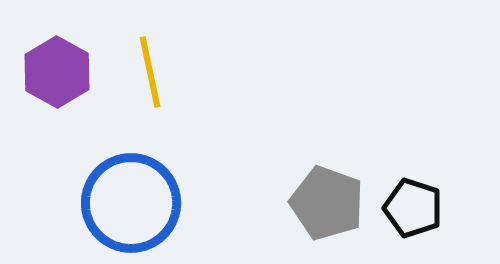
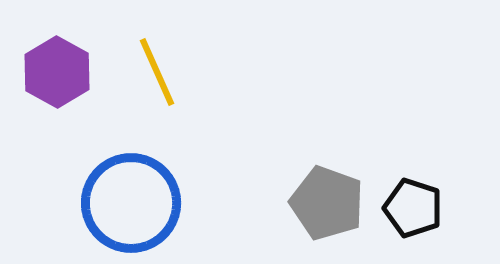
yellow line: moved 7 px right; rotated 12 degrees counterclockwise
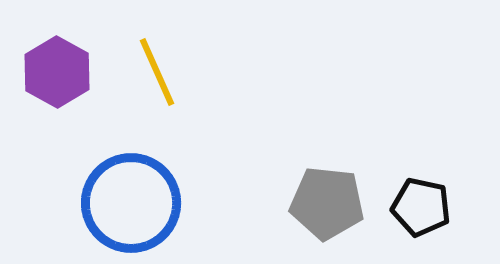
gray pentagon: rotated 14 degrees counterclockwise
black pentagon: moved 8 px right, 1 px up; rotated 6 degrees counterclockwise
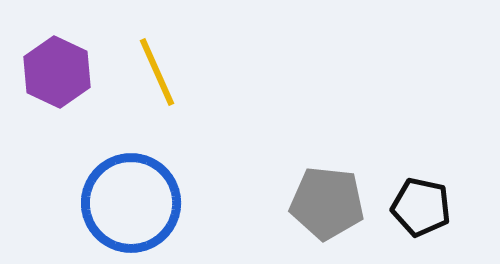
purple hexagon: rotated 4 degrees counterclockwise
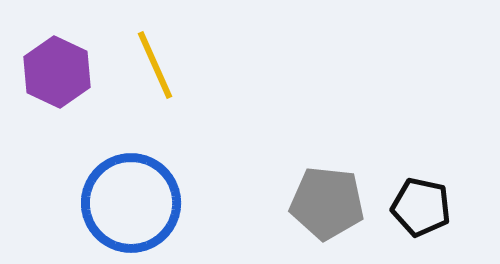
yellow line: moved 2 px left, 7 px up
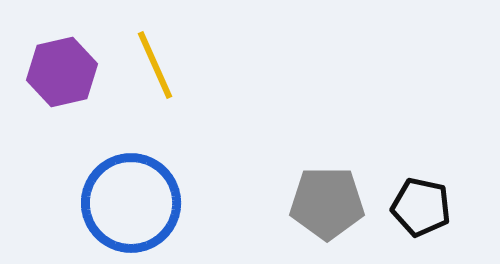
purple hexagon: moved 5 px right; rotated 22 degrees clockwise
gray pentagon: rotated 6 degrees counterclockwise
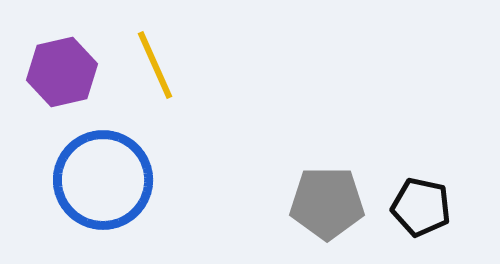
blue circle: moved 28 px left, 23 px up
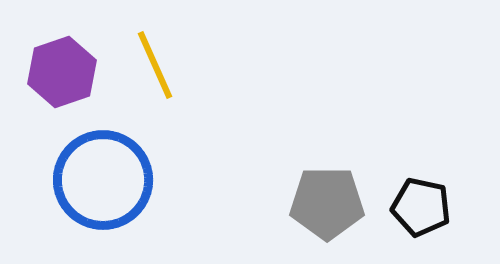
purple hexagon: rotated 6 degrees counterclockwise
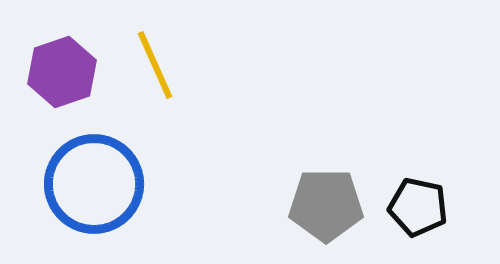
blue circle: moved 9 px left, 4 px down
gray pentagon: moved 1 px left, 2 px down
black pentagon: moved 3 px left
